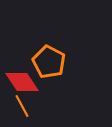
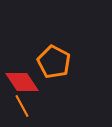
orange pentagon: moved 5 px right
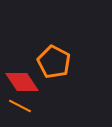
orange line: moved 2 px left; rotated 35 degrees counterclockwise
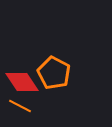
orange pentagon: moved 11 px down
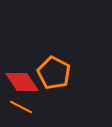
orange line: moved 1 px right, 1 px down
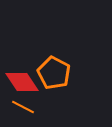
orange line: moved 2 px right
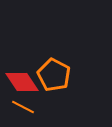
orange pentagon: moved 2 px down
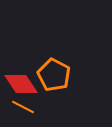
red diamond: moved 1 px left, 2 px down
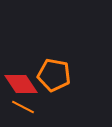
orange pentagon: rotated 16 degrees counterclockwise
